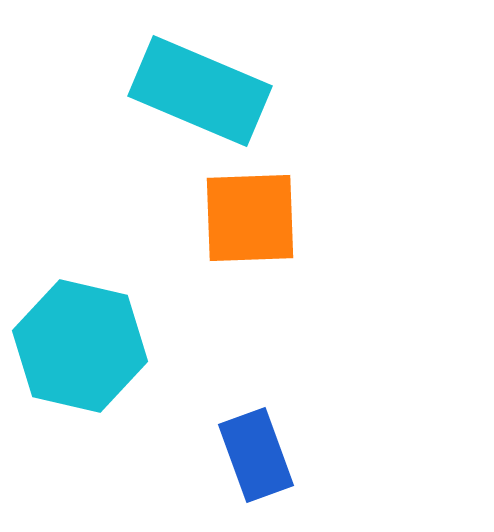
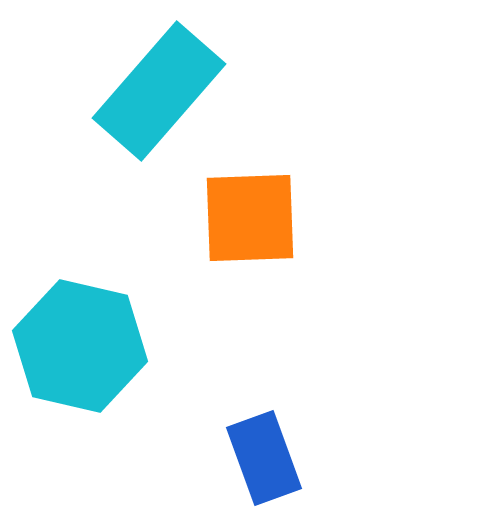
cyan rectangle: moved 41 px left; rotated 72 degrees counterclockwise
blue rectangle: moved 8 px right, 3 px down
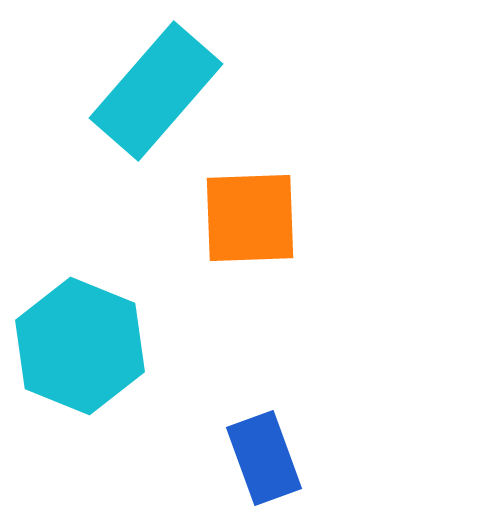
cyan rectangle: moved 3 px left
cyan hexagon: rotated 9 degrees clockwise
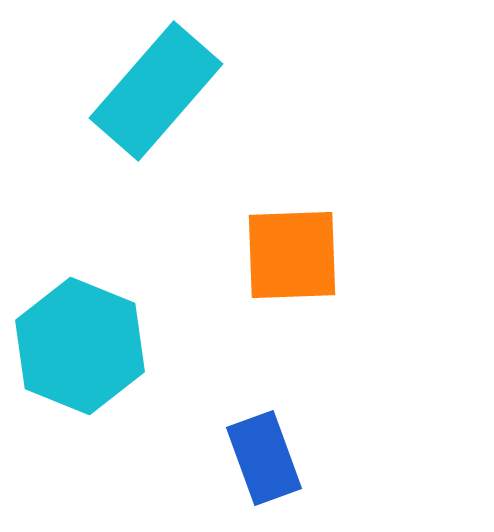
orange square: moved 42 px right, 37 px down
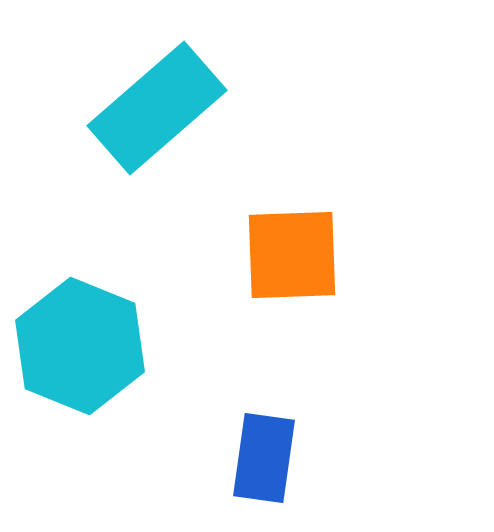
cyan rectangle: moved 1 px right, 17 px down; rotated 8 degrees clockwise
blue rectangle: rotated 28 degrees clockwise
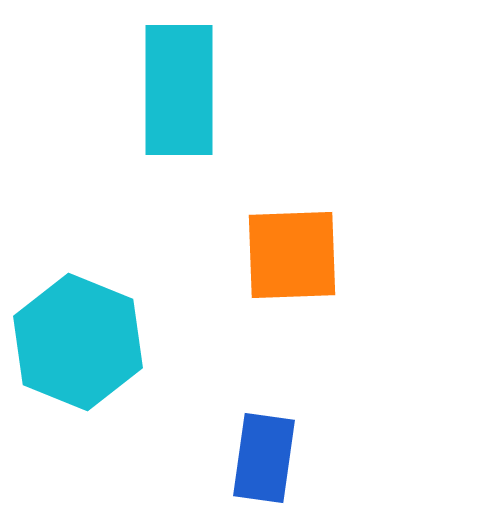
cyan rectangle: moved 22 px right, 18 px up; rotated 49 degrees counterclockwise
cyan hexagon: moved 2 px left, 4 px up
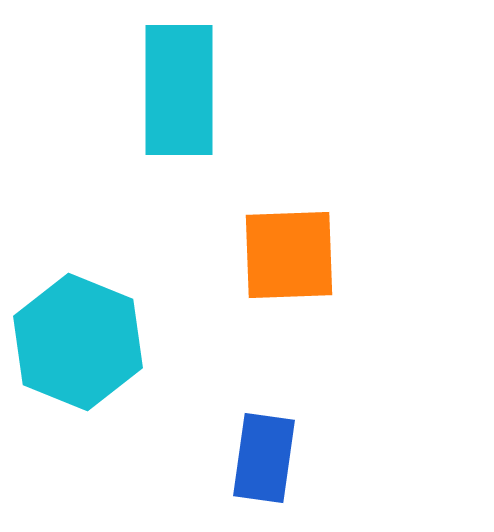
orange square: moved 3 px left
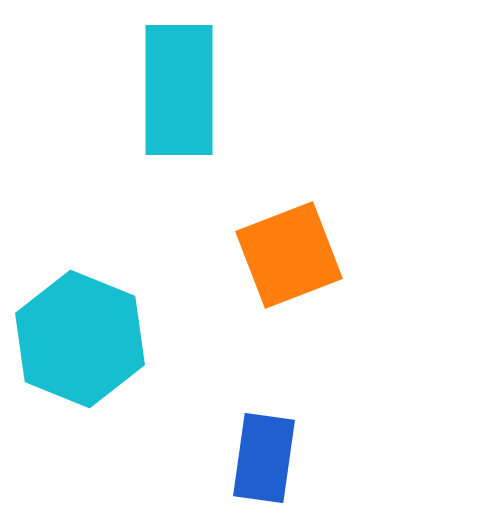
orange square: rotated 19 degrees counterclockwise
cyan hexagon: moved 2 px right, 3 px up
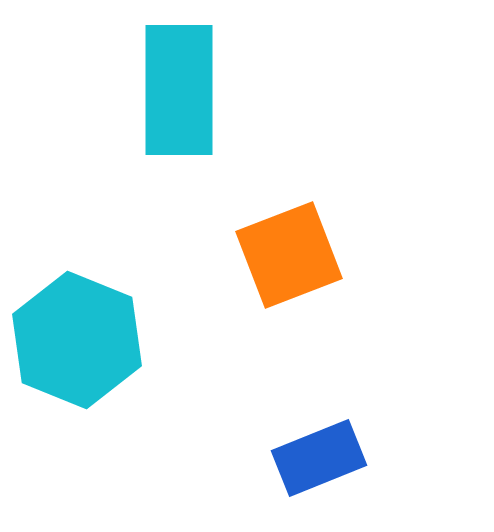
cyan hexagon: moved 3 px left, 1 px down
blue rectangle: moved 55 px right; rotated 60 degrees clockwise
